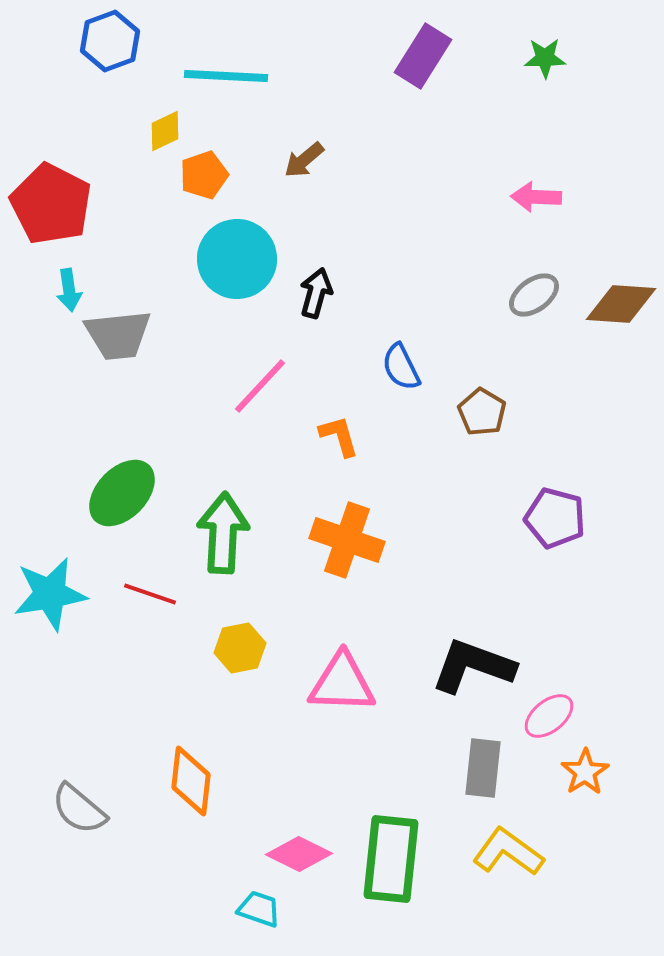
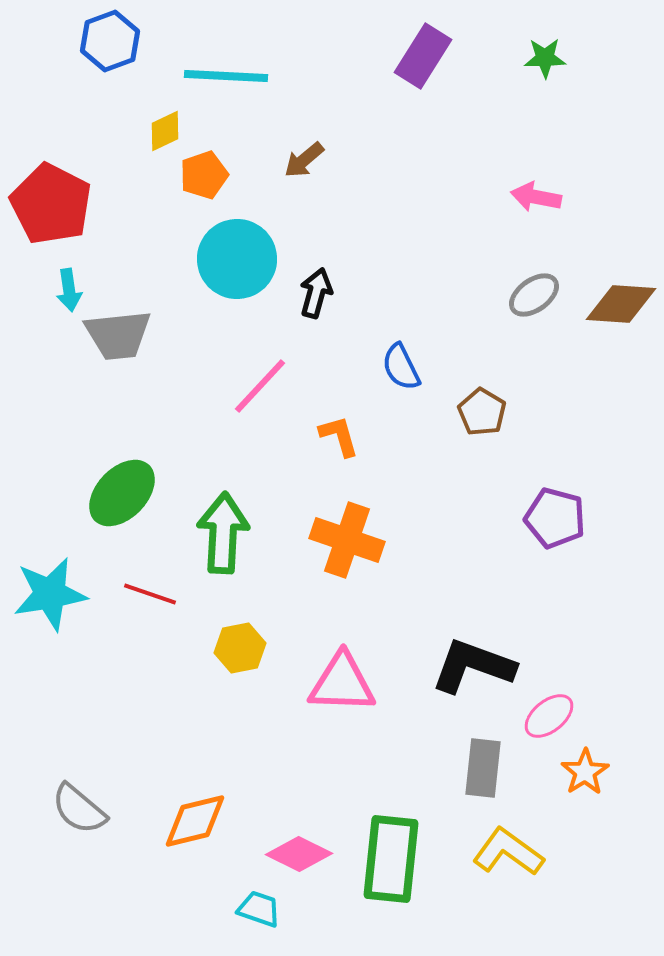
pink arrow: rotated 9 degrees clockwise
orange diamond: moved 4 px right, 40 px down; rotated 70 degrees clockwise
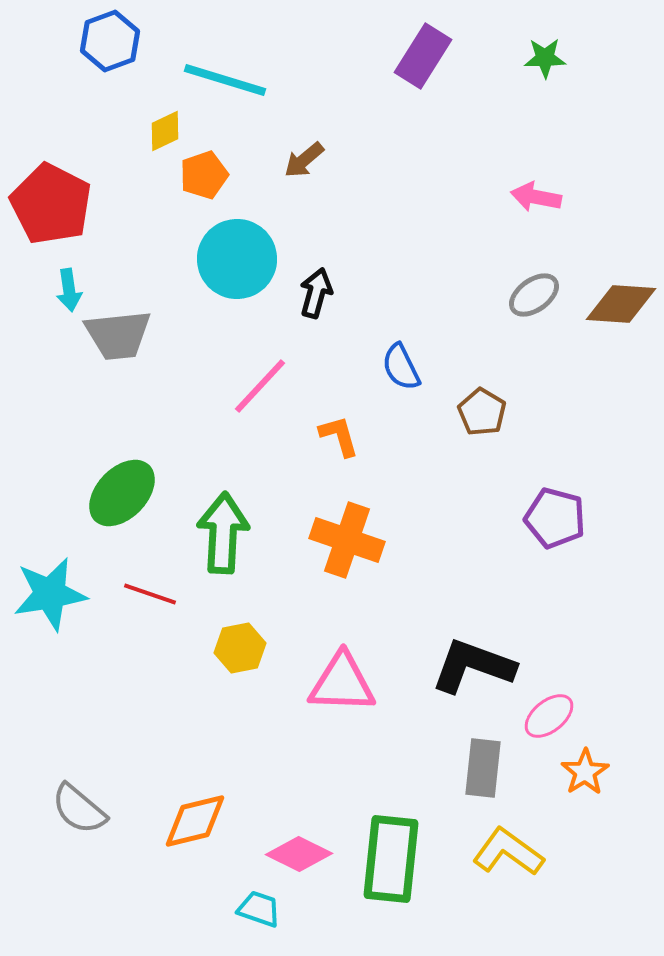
cyan line: moved 1 px left, 4 px down; rotated 14 degrees clockwise
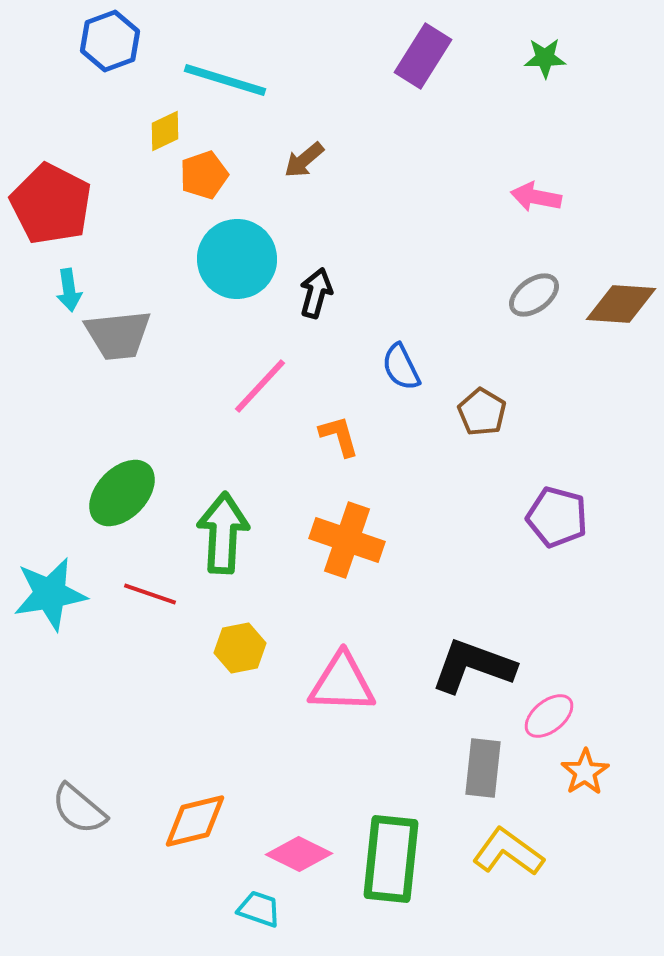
purple pentagon: moved 2 px right, 1 px up
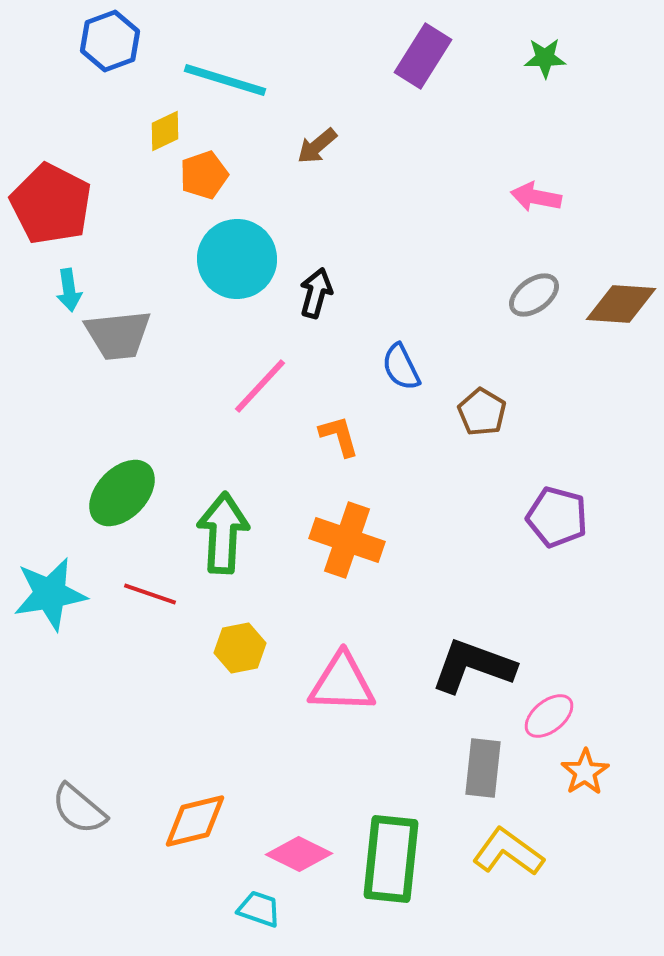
brown arrow: moved 13 px right, 14 px up
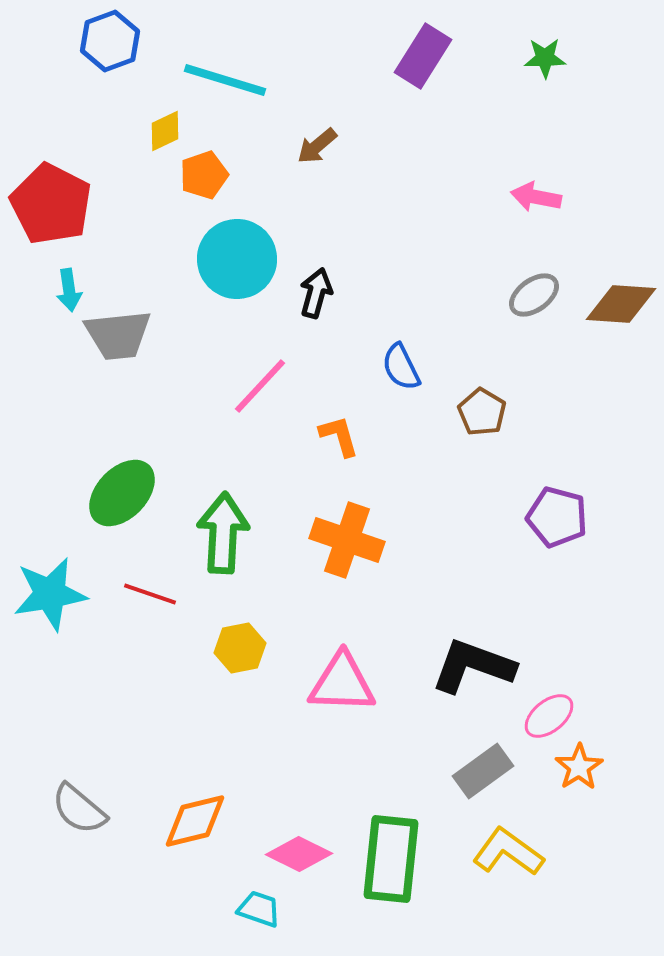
gray rectangle: moved 3 px down; rotated 48 degrees clockwise
orange star: moved 6 px left, 5 px up
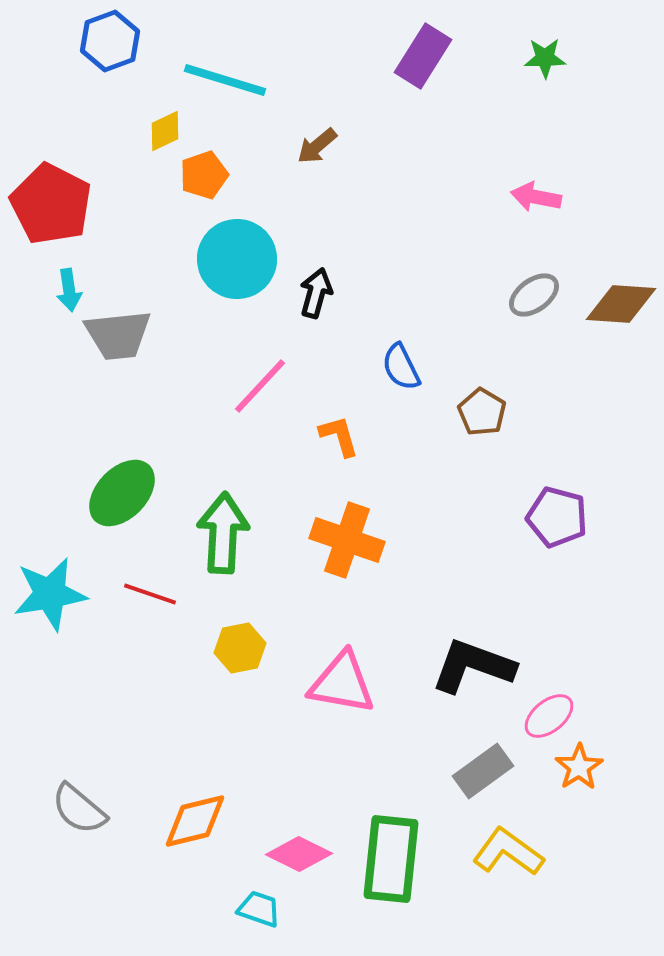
pink triangle: rotated 8 degrees clockwise
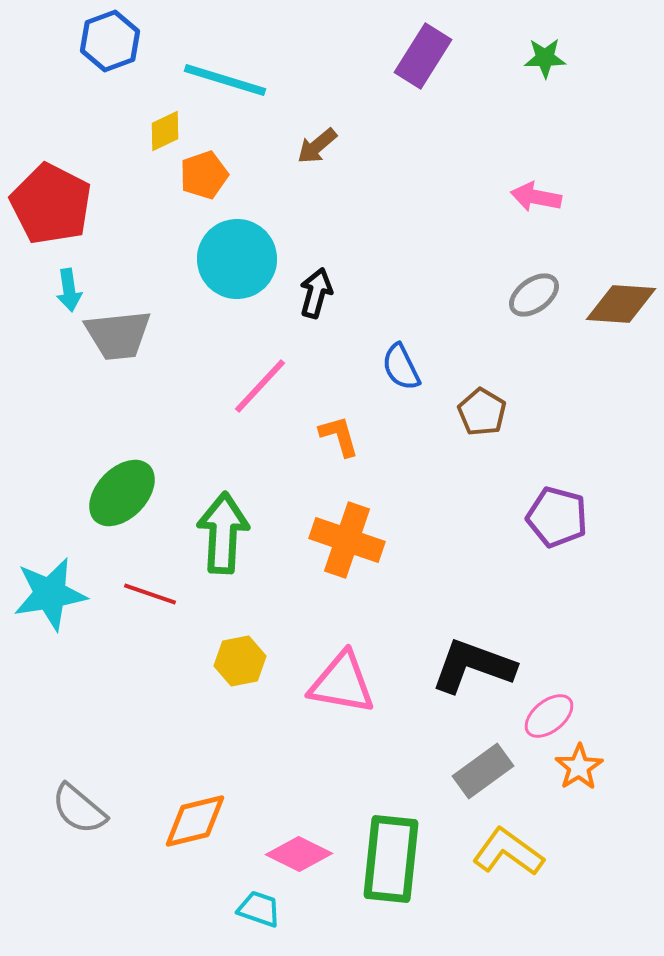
yellow hexagon: moved 13 px down
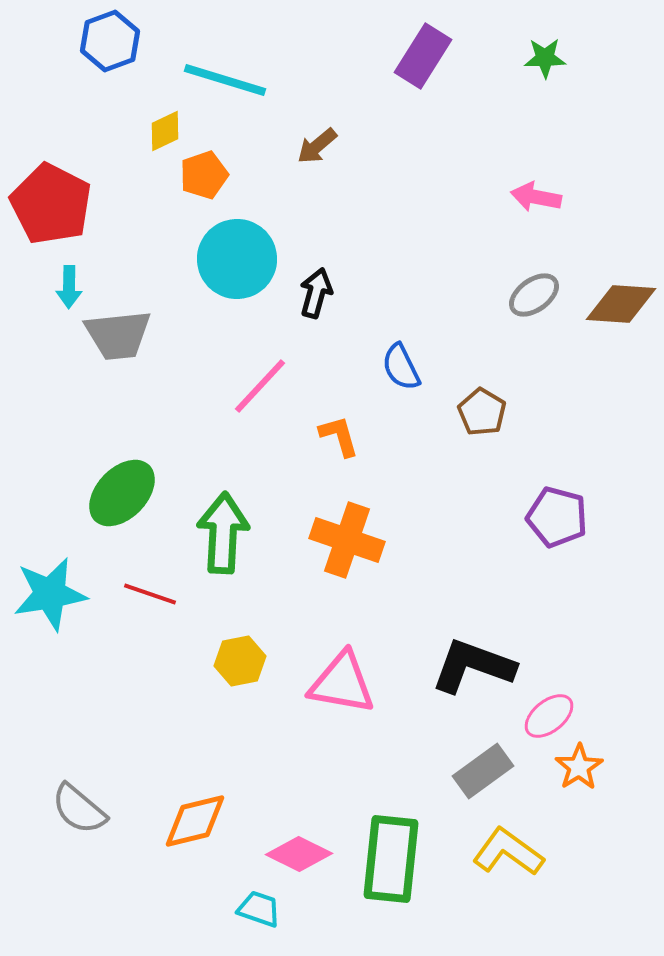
cyan arrow: moved 3 px up; rotated 9 degrees clockwise
